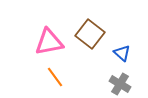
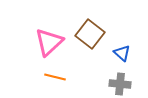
pink triangle: rotated 32 degrees counterclockwise
orange line: rotated 40 degrees counterclockwise
gray cross: rotated 25 degrees counterclockwise
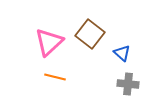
gray cross: moved 8 px right
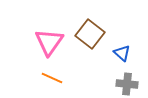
pink triangle: rotated 12 degrees counterclockwise
orange line: moved 3 px left, 1 px down; rotated 10 degrees clockwise
gray cross: moved 1 px left
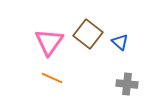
brown square: moved 2 px left
blue triangle: moved 2 px left, 11 px up
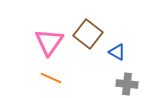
blue triangle: moved 3 px left, 10 px down; rotated 12 degrees counterclockwise
orange line: moved 1 px left
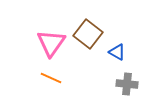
pink triangle: moved 2 px right, 1 px down
